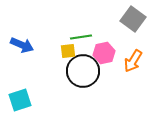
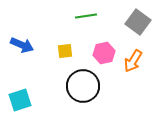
gray square: moved 5 px right, 3 px down
green line: moved 5 px right, 21 px up
yellow square: moved 3 px left
black circle: moved 15 px down
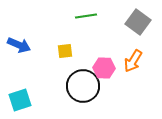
blue arrow: moved 3 px left
pink hexagon: moved 15 px down; rotated 15 degrees clockwise
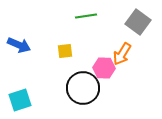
orange arrow: moved 11 px left, 7 px up
black circle: moved 2 px down
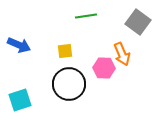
orange arrow: rotated 55 degrees counterclockwise
black circle: moved 14 px left, 4 px up
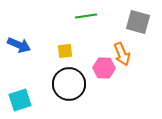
gray square: rotated 20 degrees counterclockwise
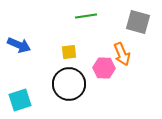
yellow square: moved 4 px right, 1 px down
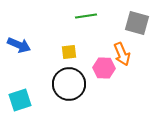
gray square: moved 1 px left, 1 px down
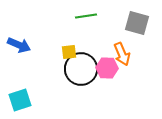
pink hexagon: moved 3 px right
black circle: moved 12 px right, 15 px up
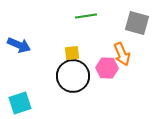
yellow square: moved 3 px right, 1 px down
black circle: moved 8 px left, 7 px down
cyan square: moved 3 px down
